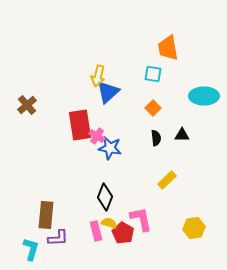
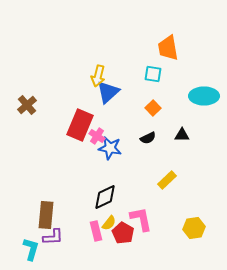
red rectangle: rotated 32 degrees clockwise
black semicircle: moved 8 px left; rotated 70 degrees clockwise
black diamond: rotated 44 degrees clockwise
yellow semicircle: rotated 112 degrees clockwise
purple L-shape: moved 5 px left, 1 px up
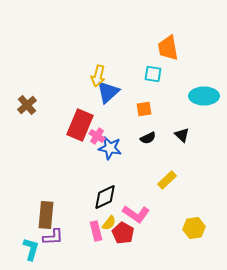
orange square: moved 9 px left, 1 px down; rotated 35 degrees clockwise
black triangle: rotated 42 degrees clockwise
pink L-shape: moved 5 px left, 5 px up; rotated 136 degrees clockwise
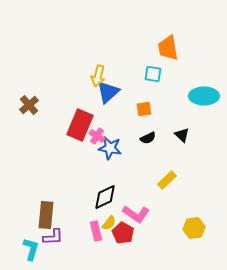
brown cross: moved 2 px right
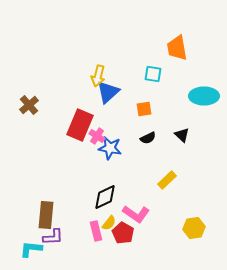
orange trapezoid: moved 9 px right
cyan L-shape: rotated 100 degrees counterclockwise
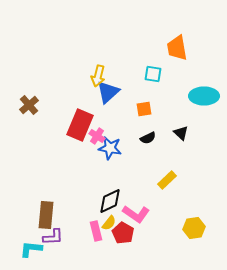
black triangle: moved 1 px left, 2 px up
black diamond: moved 5 px right, 4 px down
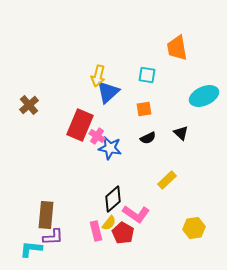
cyan square: moved 6 px left, 1 px down
cyan ellipse: rotated 24 degrees counterclockwise
black diamond: moved 3 px right, 2 px up; rotated 16 degrees counterclockwise
